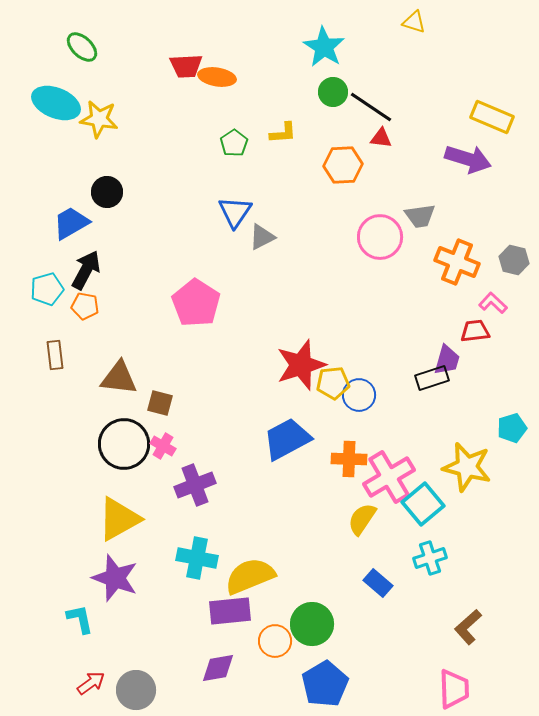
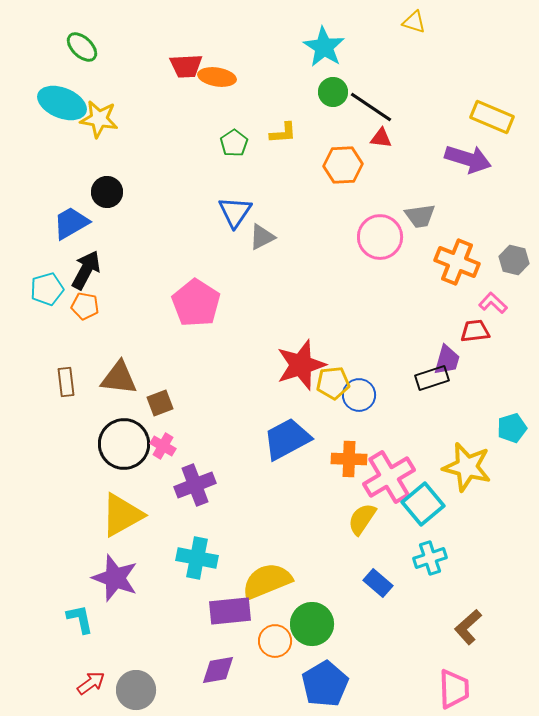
cyan ellipse at (56, 103): moved 6 px right
brown rectangle at (55, 355): moved 11 px right, 27 px down
brown square at (160, 403): rotated 36 degrees counterclockwise
yellow triangle at (119, 519): moved 3 px right, 4 px up
yellow semicircle at (250, 576): moved 17 px right, 5 px down
purple diamond at (218, 668): moved 2 px down
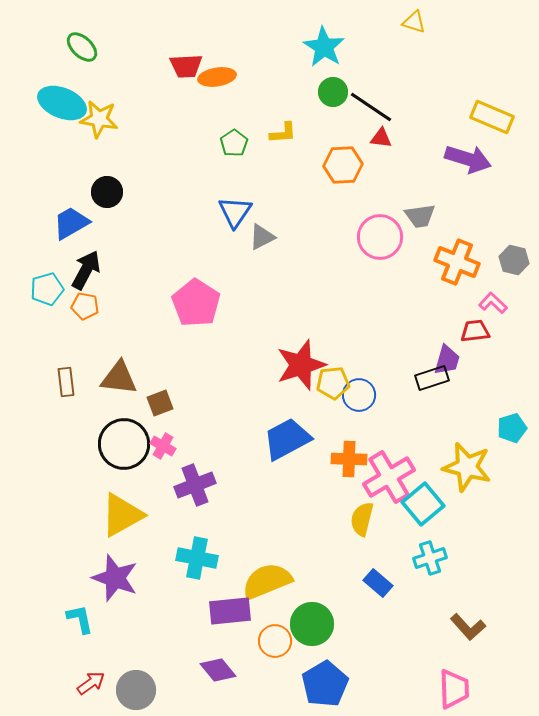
orange ellipse at (217, 77): rotated 18 degrees counterclockwise
yellow semicircle at (362, 519): rotated 20 degrees counterclockwise
brown L-shape at (468, 627): rotated 90 degrees counterclockwise
purple diamond at (218, 670): rotated 60 degrees clockwise
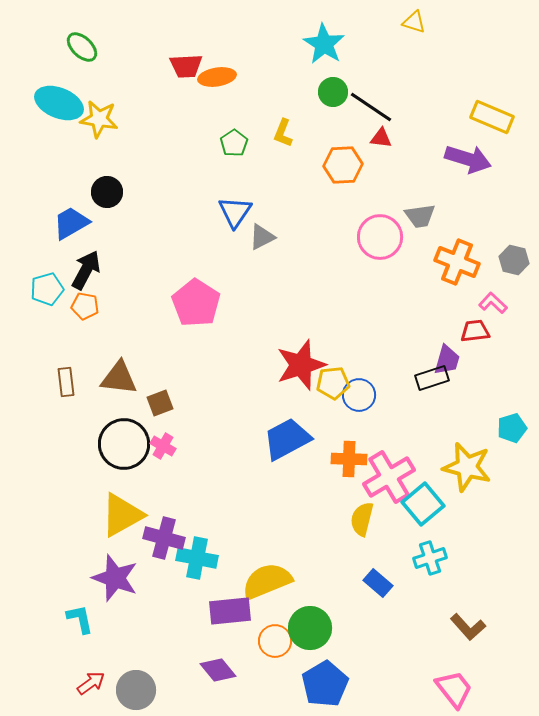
cyan star at (324, 47): moved 3 px up
cyan ellipse at (62, 103): moved 3 px left
yellow L-shape at (283, 133): rotated 116 degrees clockwise
purple cross at (195, 485): moved 31 px left, 53 px down; rotated 36 degrees clockwise
green circle at (312, 624): moved 2 px left, 4 px down
pink trapezoid at (454, 689): rotated 36 degrees counterclockwise
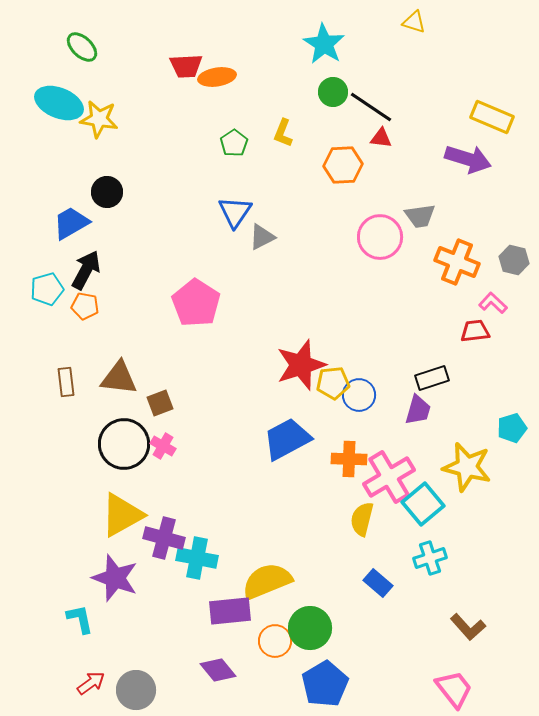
purple trapezoid at (447, 360): moved 29 px left, 50 px down
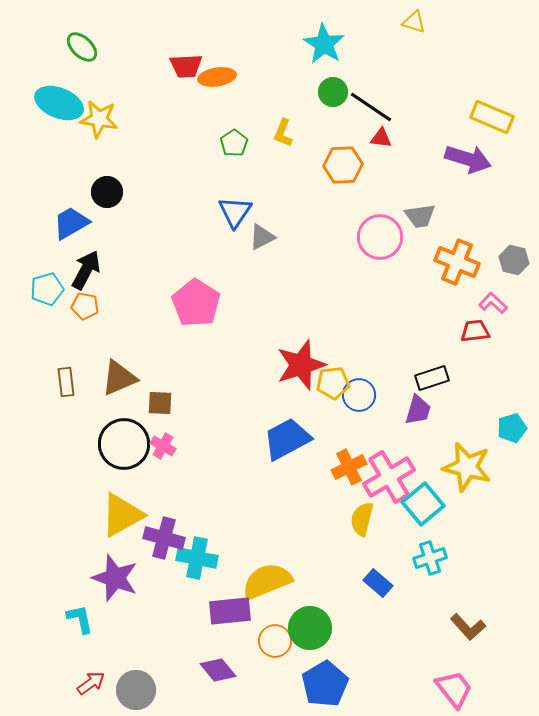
brown triangle at (119, 378): rotated 30 degrees counterclockwise
brown square at (160, 403): rotated 24 degrees clockwise
orange cross at (349, 459): moved 8 px down; rotated 28 degrees counterclockwise
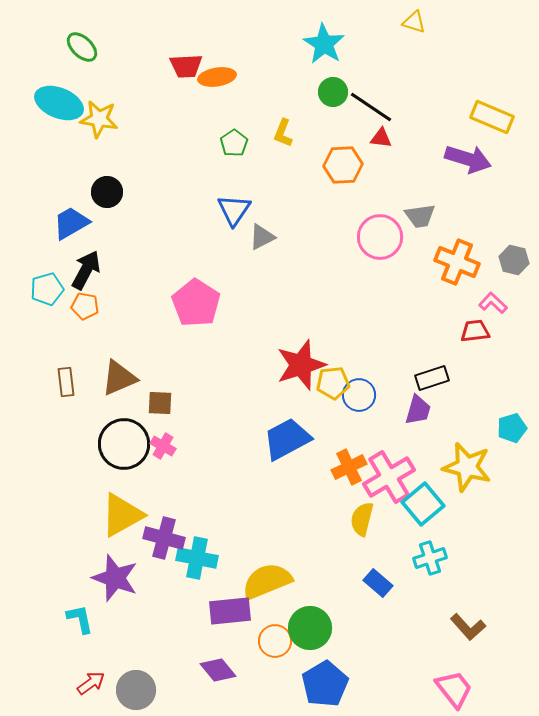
blue triangle at (235, 212): moved 1 px left, 2 px up
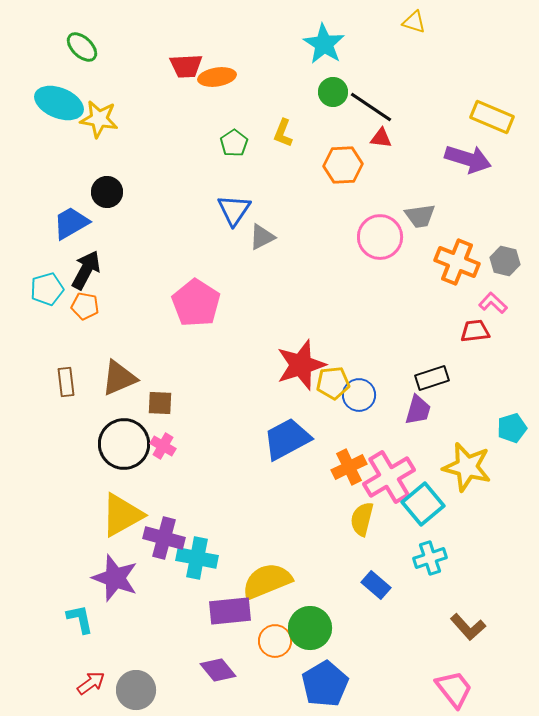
gray hexagon at (514, 260): moved 9 px left, 1 px down
blue rectangle at (378, 583): moved 2 px left, 2 px down
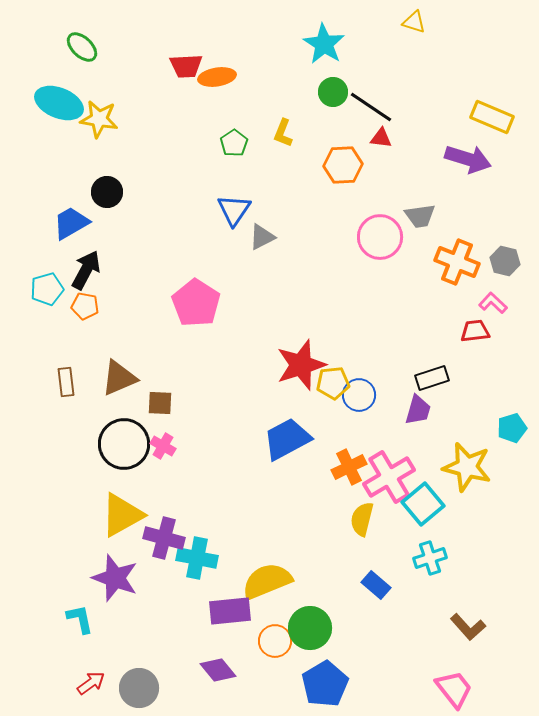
gray circle at (136, 690): moved 3 px right, 2 px up
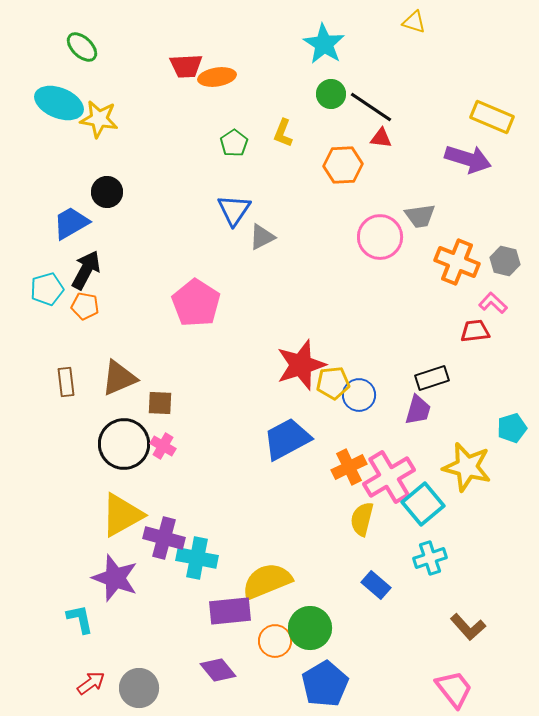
green circle at (333, 92): moved 2 px left, 2 px down
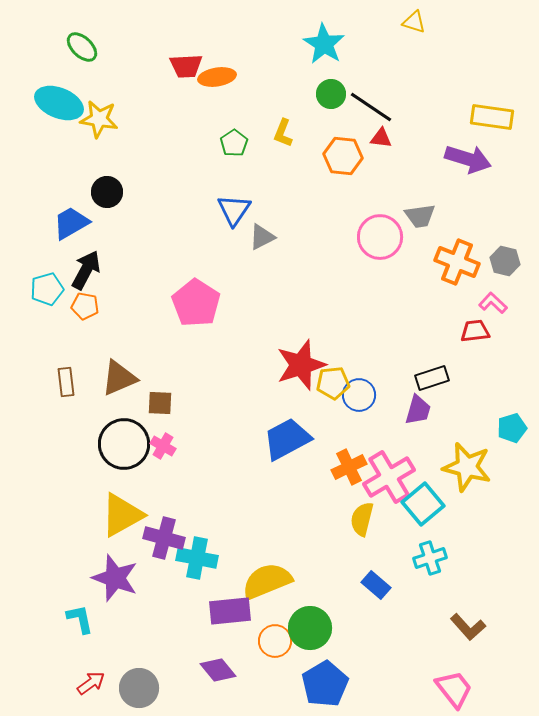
yellow rectangle at (492, 117): rotated 15 degrees counterclockwise
orange hexagon at (343, 165): moved 9 px up; rotated 9 degrees clockwise
